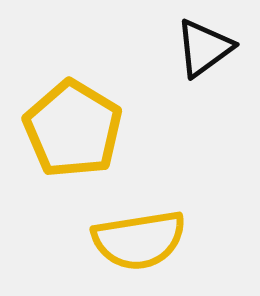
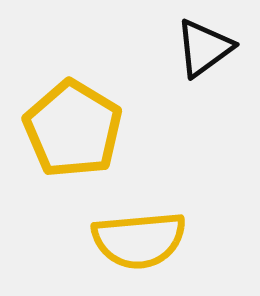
yellow semicircle: rotated 4 degrees clockwise
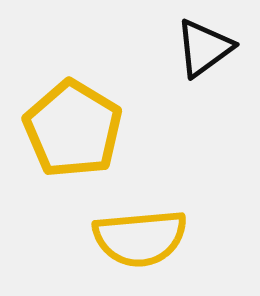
yellow semicircle: moved 1 px right, 2 px up
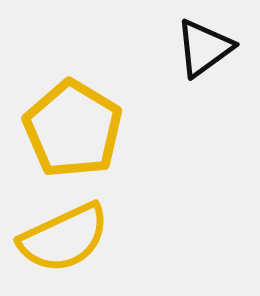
yellow semicircle: moved 76 px left; rotated 20 degrees counterclockwise
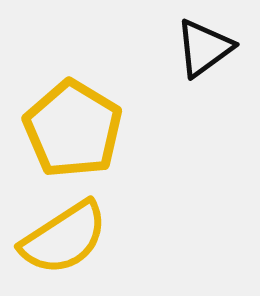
yellow semicircle: rotated 8 degrees counterclockwise
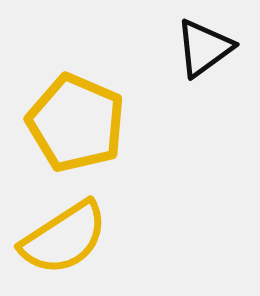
yellow pentagon: moved 3 px right, 6 px up; rotated 8 degrees counterclockwise
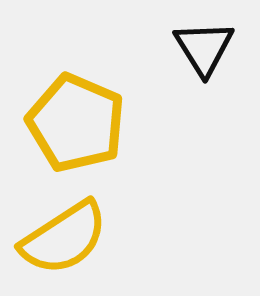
black triangle: rotated 26 degrees counterclockwise
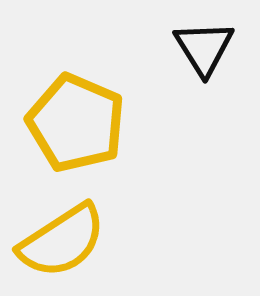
yellow semicircle: moved 2 px left, 3 px down
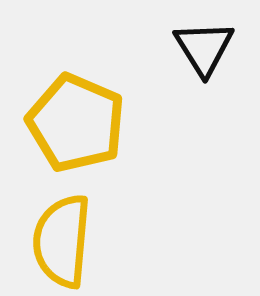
yellow semicircle: rotated 128 degrees clockwise
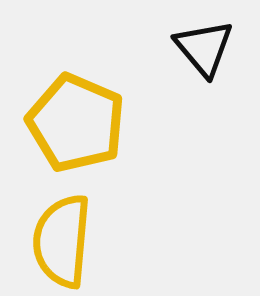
black triangle: rotated 8 degrees counterclockwise
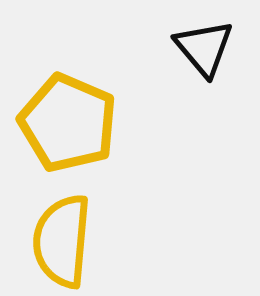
yellow pentagon: moved 8 px left
